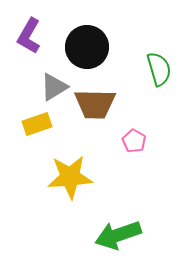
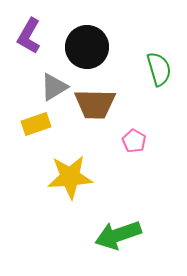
yellow rectangle: moved 1 px left
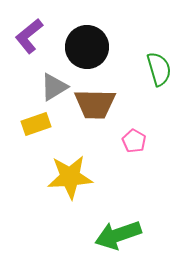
purple L-shape: rotated 21 degrees clockwise
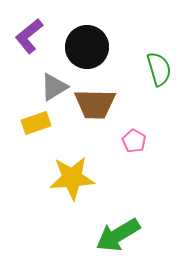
yellow rectangle: moved 1 px up
yellow star: moved 2 px right, 1 px down
green arrow: rotated 12 degrees counterclockwise
